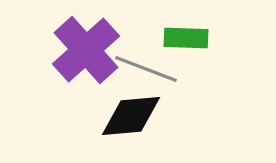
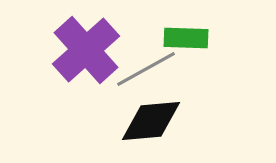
gray line: rotated 50 degrees counterclockwise
black diamond: moved 20 px right, 5 px down
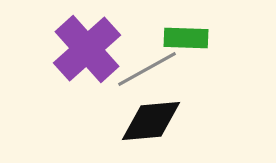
purple cross: moved 1 px right, 1 px up
gray line: moved 1 px right
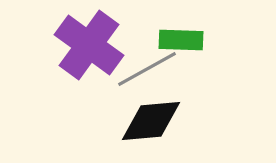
green rectangle: moved 5 px left, 2 px down
purple cross: moved 2 px right, 4 px up; rotated 12 degrees counterclockwise
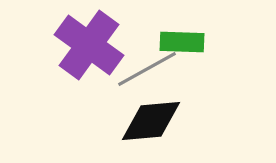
green rectangle: moved 1 px right, 2 px down
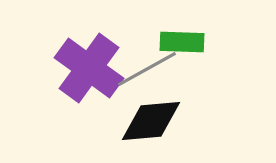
purple cross: moved 23 px down
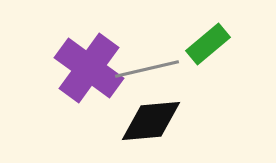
green rectangle: moved 26 px right, 2 px down; rotated 42 degrees counterclockwise
gray line: rotated 16 degrees clockwise
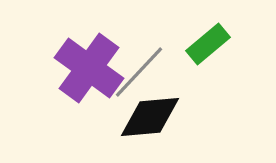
gray line: moved 8 px left, 3 px down; rotated 34 degrees counterclockwise
black diamond: moved 1 px left, 4 px up
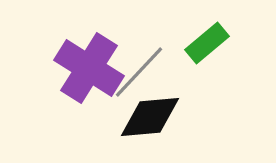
green rectangle: moved 1 px left, 1 px up
purple cross: rotated 4 degrees counterclockwise
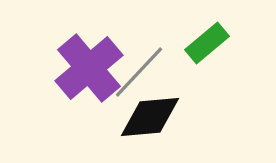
purple cross: rotated 18 degrees clockwise
